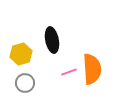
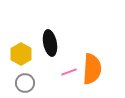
black ellipse: moved 2 px left, 3 px down
yellow hexagon: rotated 15 degrees counterclockwise
orange semicircle: rotated 8 degrees clockwise
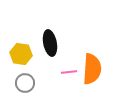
yellow hexagon: rotated 20 degrees counterclockwise
pink line: rotated 14 degrees clockwise
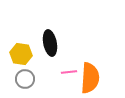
orange semicircle: moved 2 px left, 9 px down
gray circle: moved 4 px up
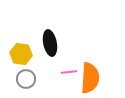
gray circle: moved 1 px right
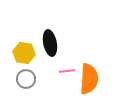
yellow hexagon: moved 3 px right, 1 px up
pink line: moved 2 px left, 1 px up
orange semicircle: moved 1 px left, 1 px down
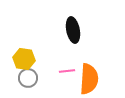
black ellipse: moved 23 px right, 13 px up
yellow hexagon: moved 6 px down
gray circle: moved 2 px right, 1 px up
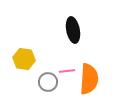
gray circle: moved 20 px right, 4 px down
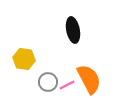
pink line: moved 14 px down; rotated 21 degrees counterclockwise
orange semicircle: rotated 32 degrees counterclockwise
